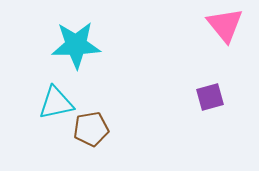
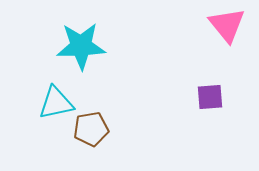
pink triangle: moved 2 px right
cyan star: moved 5 px right, 1 px down
purple square: rotated 12 degrees clockwise
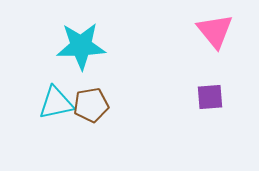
pink triangle: moved 12 px left, 6 px down
brown pentagon: moved 24 px up
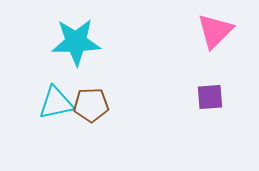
pink triangle: rotated 24 degrees clockwise
cyan star: moved 5 px left, 4 px up
brown pentagon: rotated 8 degrees clockwise
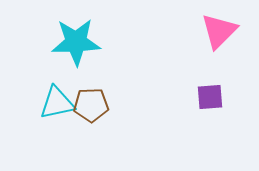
pink triangle: moved 4 px right
cyan triangle: moved 1 px right
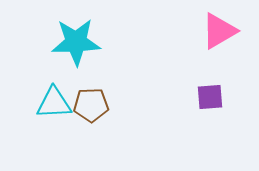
pink triangle: rotated 15 degrees clockwise
cyan triangle: moved 3 px left; rotated 9 degrees clockwise
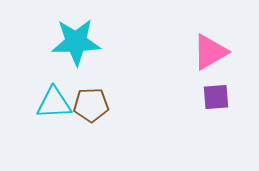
pink triangle: moved 9 px left, 21 px down
purple square: moved 6 px right
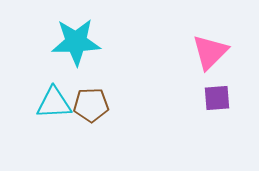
pink triangle: rotated 15 degrees counterclockwise
purple square: moved 1 px right, 1 px down
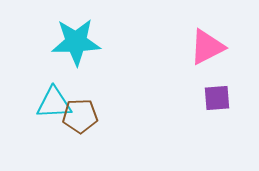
pink triangle: moved 3 px left, 5 px up; rotated 18 degrees clockwise
brown pentagon: moved 11 px left, 11 px down
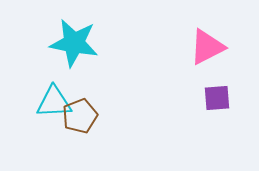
cyan star: moved 2 px left, 1 px down; rotated 12 degrees clockwise
cyan triangle: moved 1 px up
brown pentagon: rotated 20 degrees counterclockwise
